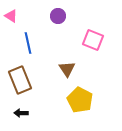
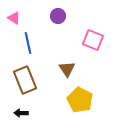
pink triangle: moved 3 px right, 2 px down
brown rectangle: moved 5 px right
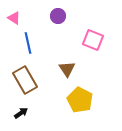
brown rectangle: rotated 8 degrees counterclockwise
black arrow: rotated 144 degrees clockwise
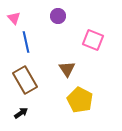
pink triangle: rotated 16 degrees clockwise
blue line: moved 2 px left, 1 px up
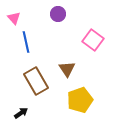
purple circle: moved 2 px up
pink square: rotated 15 degrees clockwise
brown rectangle: moved 11 px right, 1 px down
yellow pentagon: rotated 25 degrees clockwise
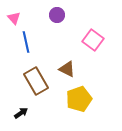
purple circle: moved 1 px left, 1 px down
brown triangle: rotated 30 degrees counterclockwise
yellow pentagon: moved 1 px left, 1 px up
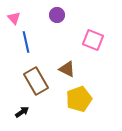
pink square: rotated 15 degrees counterclockwise
black arrow: moved 1 px right, 1 px up
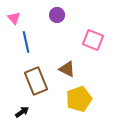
brown rectangle: rotated 8 degrees clockwise
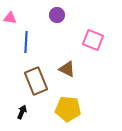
pink triangle: moved 4 px left; rotated 40 degrees counterclockwise
blue line: rotated 15 degrees clockwise
yellow pentagon: moved 11 px left, 10 px down; rotated 25 degrees clockwise
black arrow: rotated 32 degrees counterclockwise
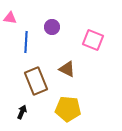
purple circle: moved 5 px left, 12 px down
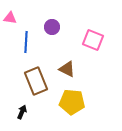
yellow pentagon: moved 4 px right, 7 px up
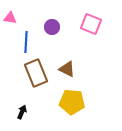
pink square: moved 2 px left, 16 px up
brown rectangle: moved 8 px up
